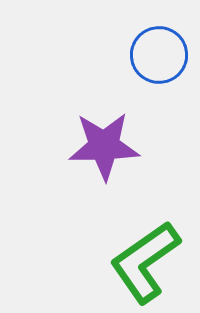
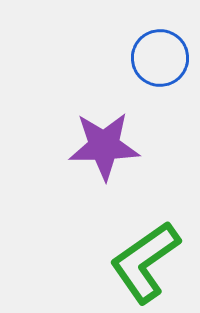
blue circle: moved 1 px right, 3 px down
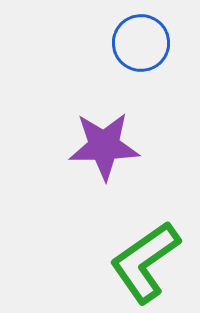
blue circle: moved 19 px left, 15 px up
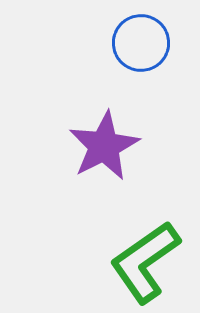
purple star: rotated 26 degrees counterclockwise
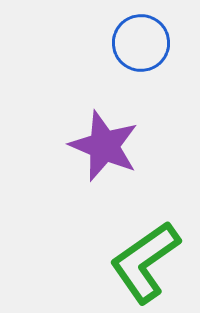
purple star: rotated 22 degrees counterclockwise
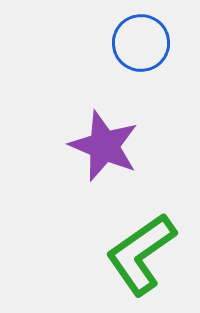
green L-shape: moved 4 px left, 8 px up
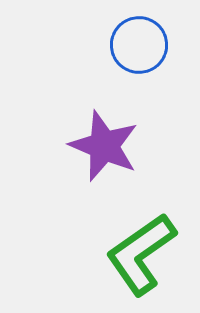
blue circle: moved 2 px left, 2 px down
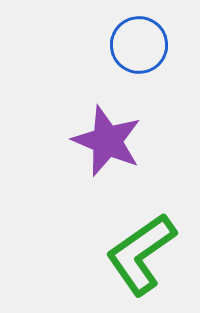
purple star: moved 3 px right, 5 px up
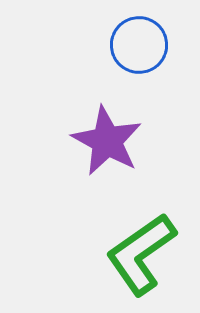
purple star: rotated 6 degrees clockwise
